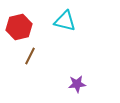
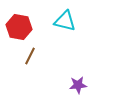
red hexagon: rotated 25 degrees clockwise
purple star: moved 1 px right, 1 px down
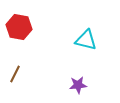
cyan triangle: moved 21 px right, 19 px down
brown line: moved 15 px left, 18 px down
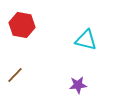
red hexagon: moved 3 px right, 2 px up
brown line: moved 1 px down; rotated 18 degrees clockwise
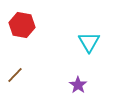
cyan triangle: moved 3 px right, 2 px down; rotated 45 degrees clockwise
purple star: rotated 30 degrees counterclockwise
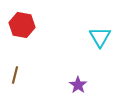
cyan triangle: moved 11 px right, 5 px up
brown line: rotated 30 degrees counterclockwise
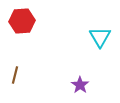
red hexagon: moved 4 px up; rotated 15 degrees counterclockwise
purple star: moved 2 px right
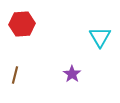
red hexagon: moved 3 px down
purple star: moved 8 px left, 11 px up
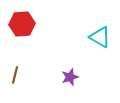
cyan triangle: rotated 30 degrees counterclockwise
purple star: moved 2 px left, 3 px down; rotated 18 degrees clockwise
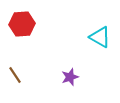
brown line: rotated 48 degrees counterclockwise
